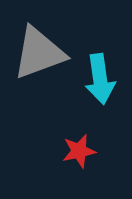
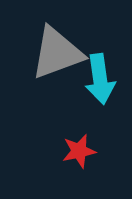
gray triangle: moved 18 px right
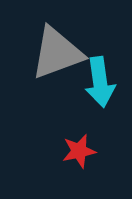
cyan arrow: moved 3 px down
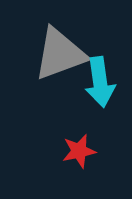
gray triangle: moved 3 px right, 1 px down
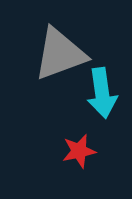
cyan arrow: moved 2 px right, 11 px down
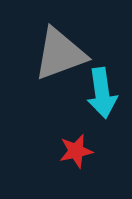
red star: moved 3 px left
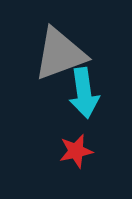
cyan arrow: moved 18 px left
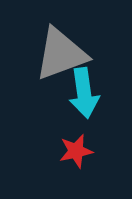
gray triangle: moved 1 px right
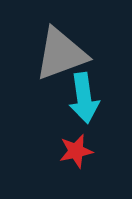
cyan arrow: moved 5 px down
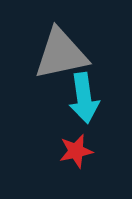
gray triangle: rotated 8 degrees clockwise
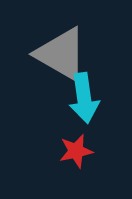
gray triangle: rotated 42 degrees clockwise
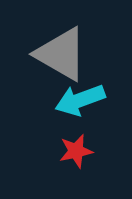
cyan arrow: moved 4 px left, 2 px down; rotated 78 degrees clockwise
